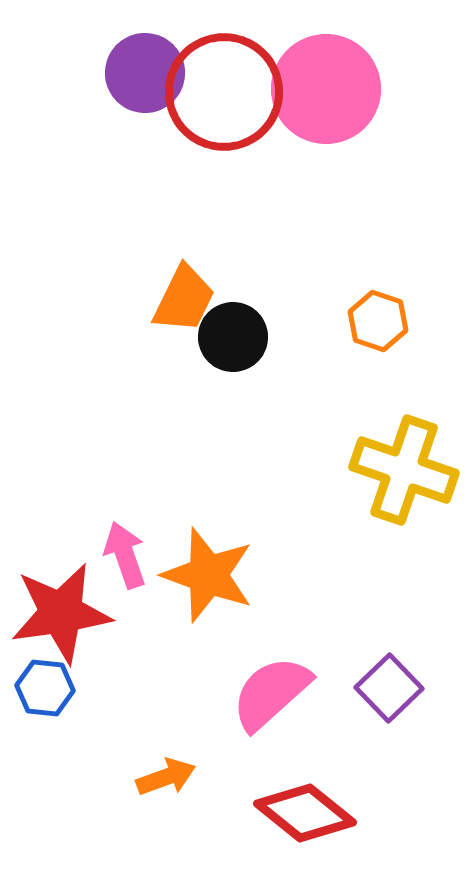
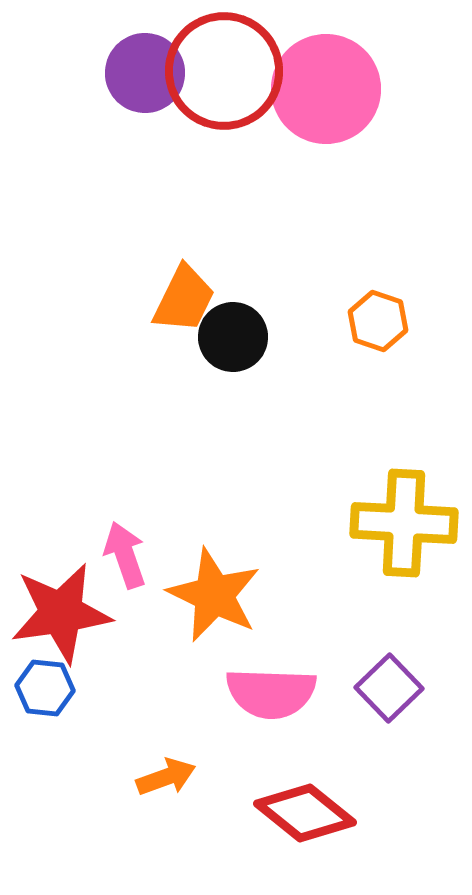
red circle: moved 21 px up
yellow cross: moved 53 px down; rotated 16 degrees counterclockwise
orange star: moved 6 px right, 20 px down; rotated 6 degrees clockwise
pink semicircle: rotated 136 degrees counterclockwise
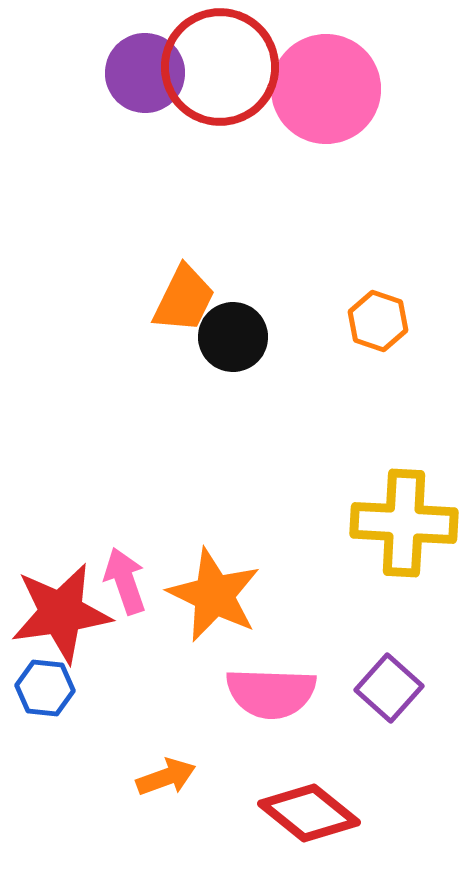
red circle: moved 4 px left, 4 px up
pink arrow: moved 26 px down
purple square: rotated 4 degrees counterclockwise
red diamond: moved 4 px right
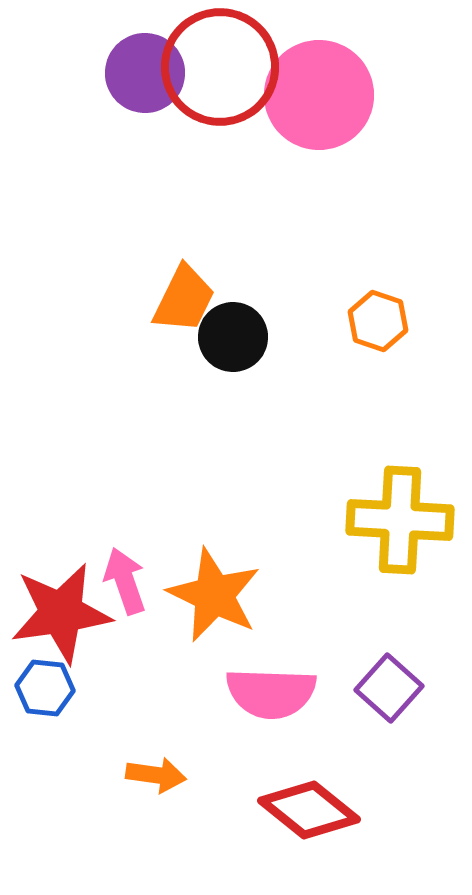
pink circle: moved 7 px left, 6 px down
yellow cross: moved 4 px left, 3 px up
orange arrow: moved 10 px left, 2 px up; rotated 28 degrees clockwise
red diamond: moved 3 px up
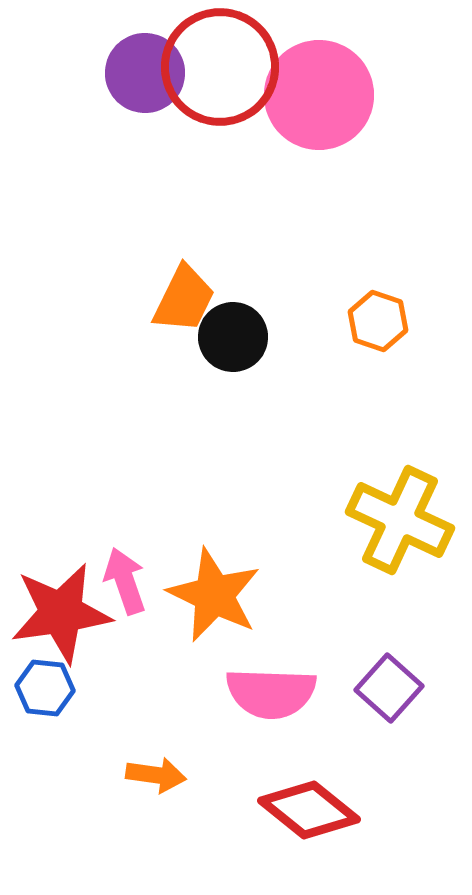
yellow cross: rotated 22 degrees clockwise
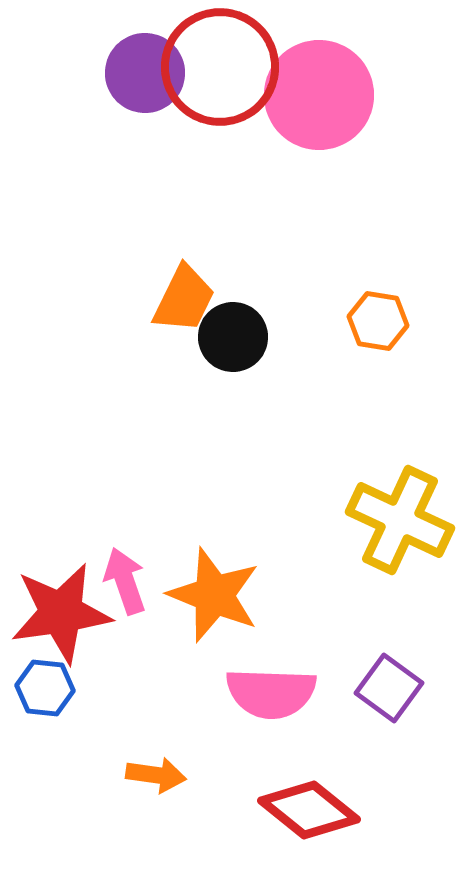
orange hexagon: rotated 10 degrees counterclockwise
orange star: rotated 4 degrees counterclockwise
purple square: rotated 6 degrees counterclockwise
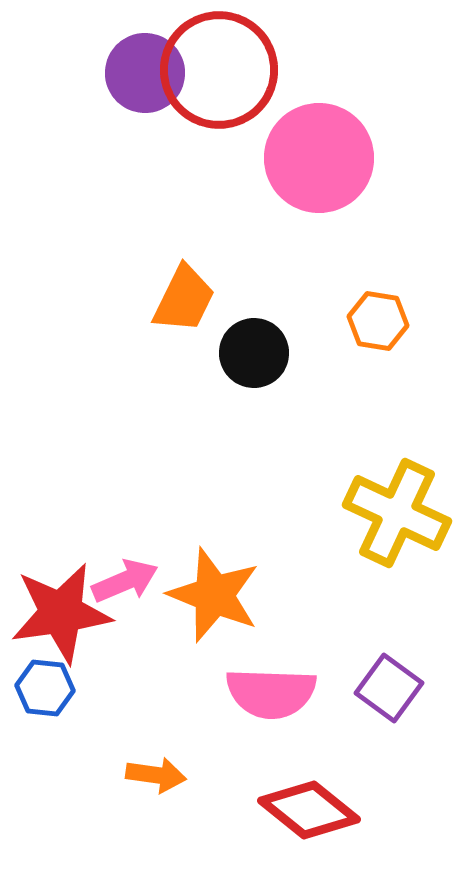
red circle: moved 1 px left, 3 px down
pink circle: moved 63 px down
black circle: moved 21 px right, 16 px down
yellow cross: moved 3 px left, 7 px up
pink arrow: rotated 86 degrees clockwise
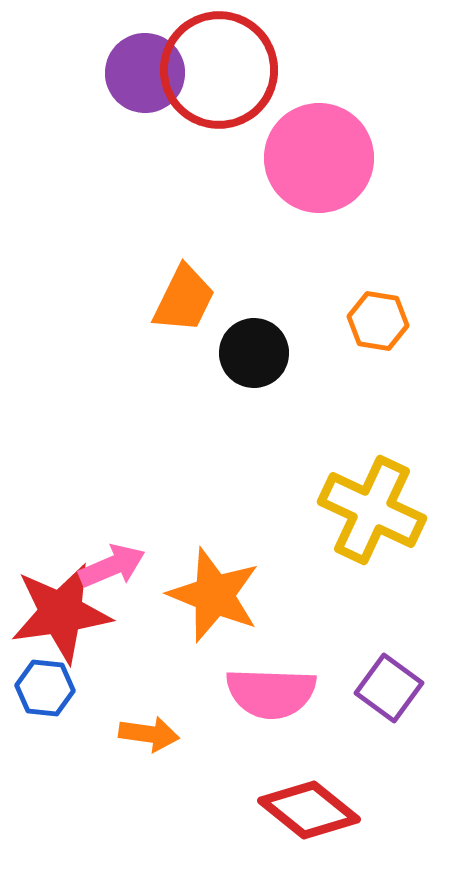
yellow cross: moved 25 px left, 3 px up
pink arrow: moved 13 px left, 15 px up
orange arrow: moved 7 px left, 41 px up
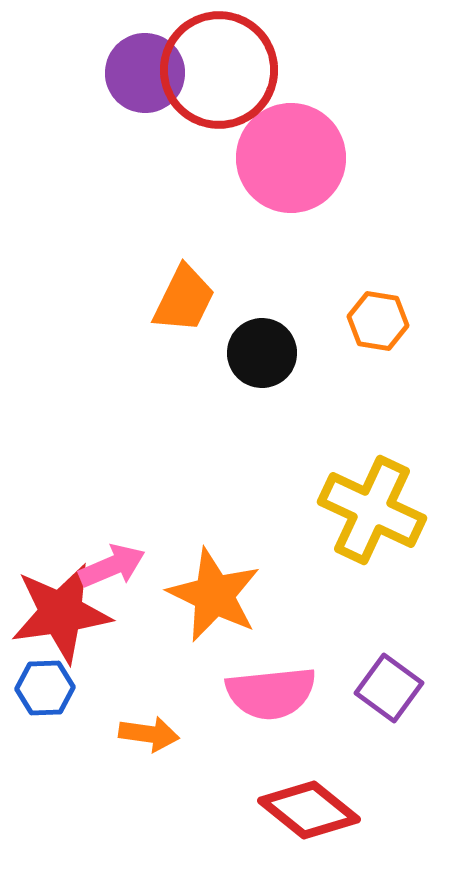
pink circle: moved 28 px left
black circle: moved 8 px right
orange star: rotated 4 degrees clockwise
blue hexagon: rotated 8 degrees counterclockwise
pink semicircle: rotated 8 degrees counterclockwise
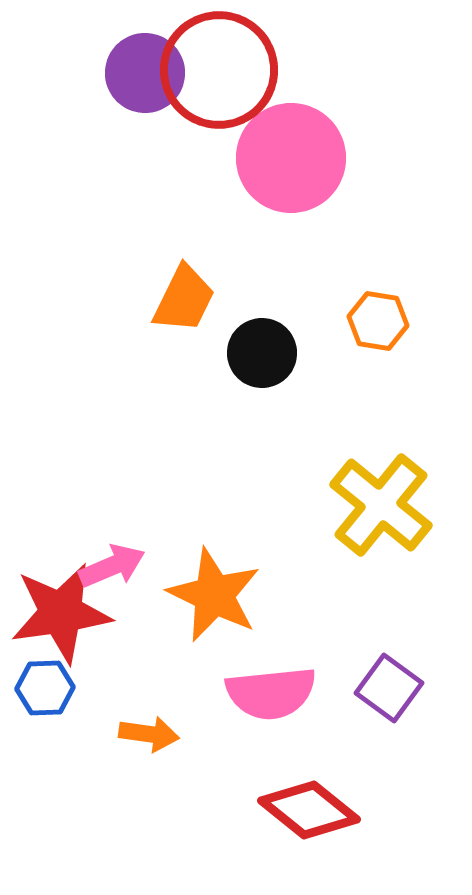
yellow cross: moved 9 px right, 5 px up; rotated 14 degrees clockwise
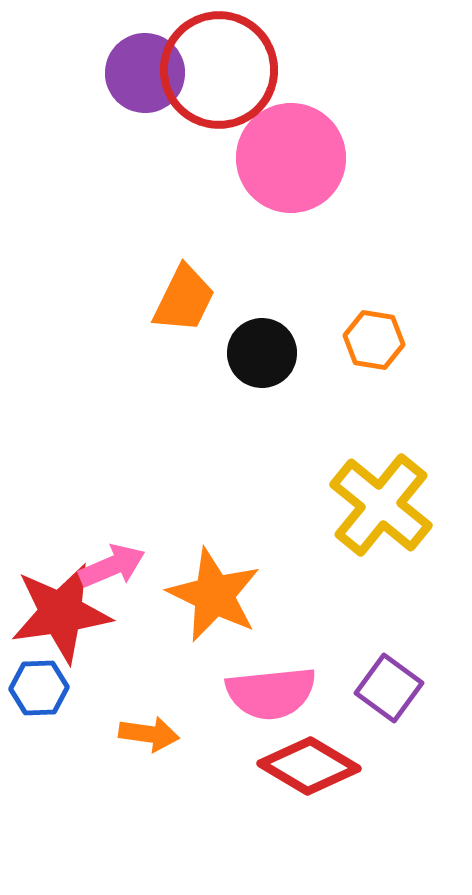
orange hexagon: moved 4 px left, 19 px down
blue hexagon: moved 6 px left
red diamond: moved 44 px up; rotated 8 degrees counterclockwise
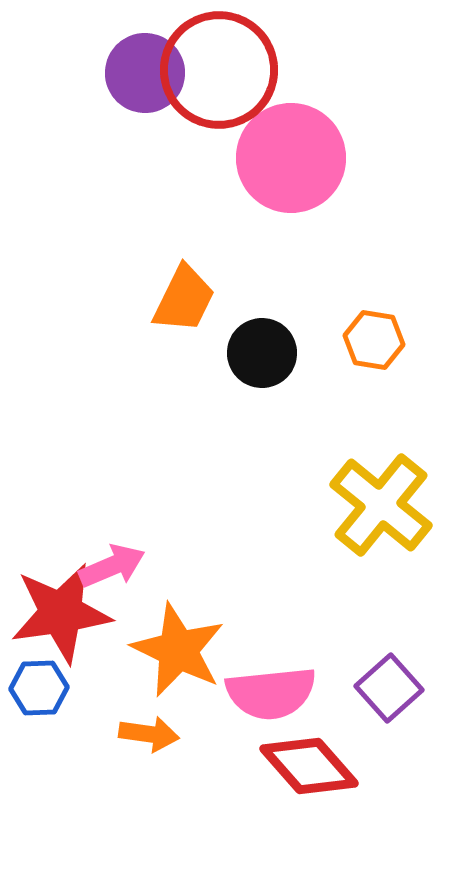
orange star: moved 36 px left, 55 px down
purple square: rotated 12 degrees clockwise
red diamond: rotated 18 degrees clockwise
